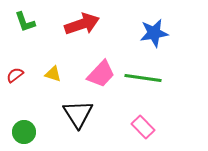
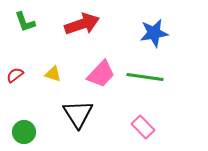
green line: moved 2 px right, 1 px up
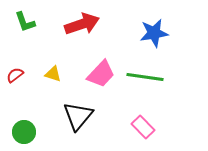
black triangle: moved 2 px down; rotated 12 degrees clockwise
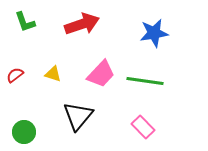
green line: moved 4 px down
